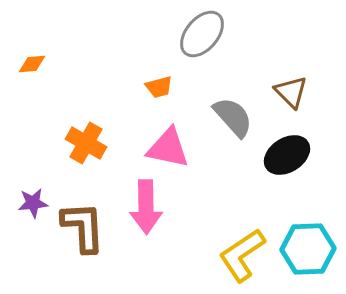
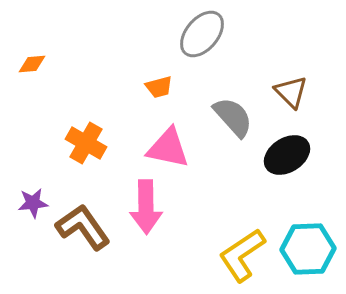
brown L-shape: rotated 32 degrees counterclockwise
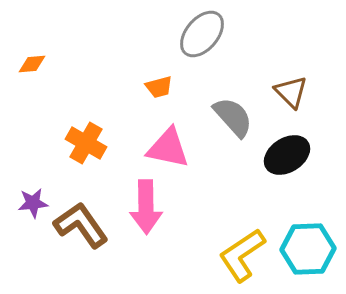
brown L-shape: moved 2 px left, 2 px up
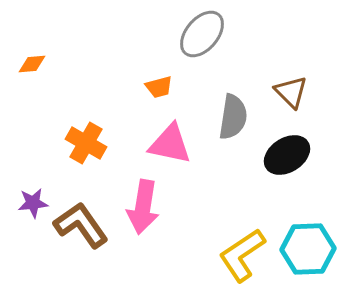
gray semicircle: rotated 51 degrees clockwise
pink triangle: moved 2 px right, 4 px up
pink arrow: moved 3 px left; rotated 10 degrees clockwise
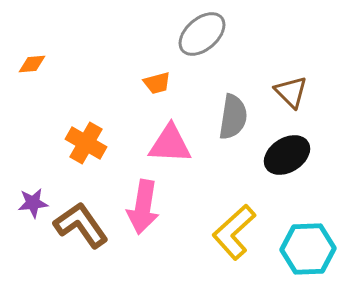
gray ellipse: rotated 9 degrees clockwise
orange trapezoid: moved 2 px left, 4 px up
pink triangle: rotated 9 degrees counterclockwise
yellow L-shape: moved 8 px left, 23 px up; rotated 8 degrees counterclockwise
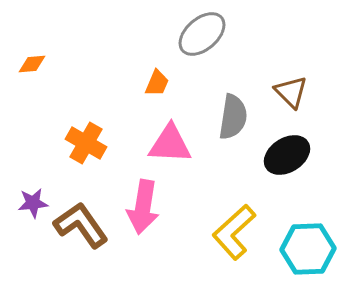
orange trapezoid: rotated 52 degrees counterclockwise
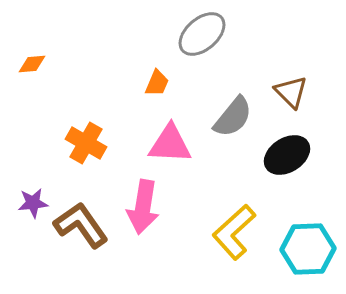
gray semicircle: rotated 30 degrees clockwise
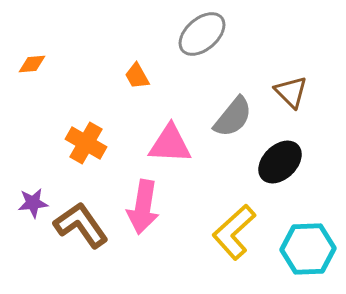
orange trapezoid: moved 20 px left, 7 px up; rotated 128 degrees clockwise
black ellipse: moved 7 px left, 7 px down; rotated 12 degrees counterclockwise
